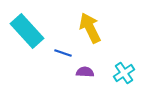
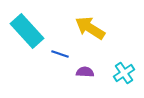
yellow arrow: rotated 32 degrees counterclockwise
blue line: moved 3 px left, 1 px down
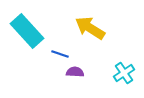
purple semicircle: moved 10 px left
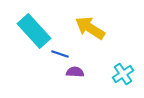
cyan rectangle: moved 7 px right
cyan cross: moved 1 px left, 1 px down
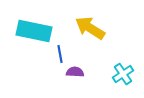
cyan rectangle: rotated 36 degrees counterclockwise
blue line: rotated 60 degrees clockwise
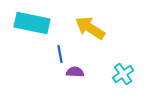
cyan rectangle: moved 2 px left, 8 px up
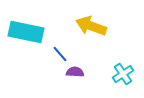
cyan rectangle: moved 6 px left, 9 px down
yellow arrow: moved 1 px right, 2 px up; rotated 12 degrees counterclockwise
blue line: rotated 30 degrees counterclockwise
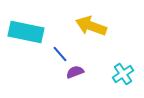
purple semicircle: rotated 24 degrees counterclockwise
